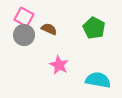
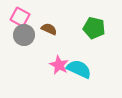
pink square: moved 4 px left
green pentagon: rotated 15 degrees counterclockwise
cyan semicircle: moved 19 px left, 11 px up; rotated 15 degrees clockwise
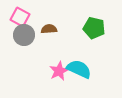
brown semicircle: rotated 28 degrees counterclockwise
pink star: moved 6 px down; rotated 18 degrees clockwise
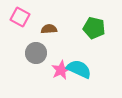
gray circle: moved 12 px right, 18 px down
pink star: moved 2 px right, 1 px up
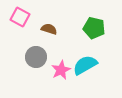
brown semicircle: rotated 21 degrees clockwise
gray circle: moved 4 px down
cyan semicircle: moved 6 px right, 4 px up; rotated 55 degrees counterclockwise
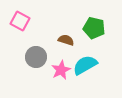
pink square: moved 4 px down
brown semicircle: moved 17 px right, 11 px down
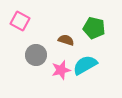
gray circle: moved 2 px up
pink star: rotated 12 degrees clockwise
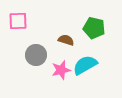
pink square: moved 2 px left; rotated 30 degrees counterclockwise
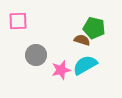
brown semicircle: moved 16 px right
